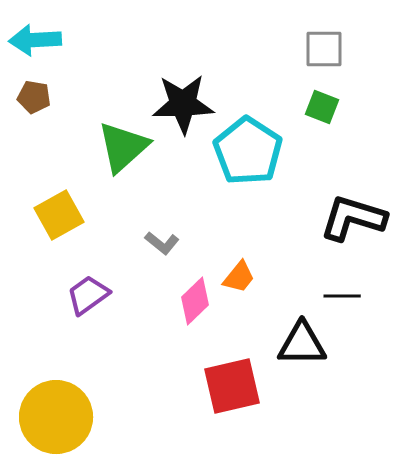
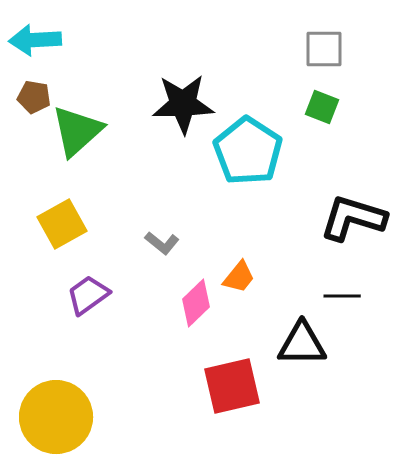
green triangle: moved 46 px left, 16 px up
yellow square: moved 3 px right, 9 px down
pink diamond: moved 1 px right, 2 px down
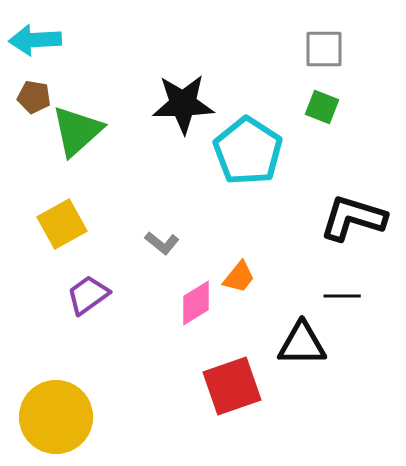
pink diamond: rotated 12 degrees clockwise
red square: rotated 6 degrees counterclockwise
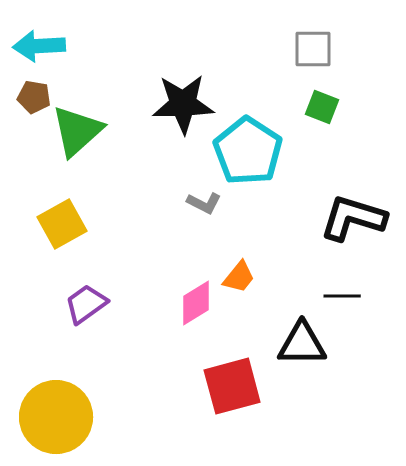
cyan arrow: moved 4 px right, 6 px down
gray square: moved 11 px left
gray L-shape: moved 42 px right, 40 px up; rotated 12 degrees counterclockwise
purple trapezoid: moved 2 px left, 9 px down
red square: rotated 4 degrees clockwise
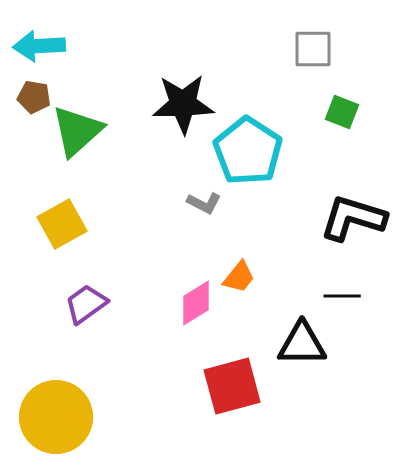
green square: moved 20 px right, 5 px down
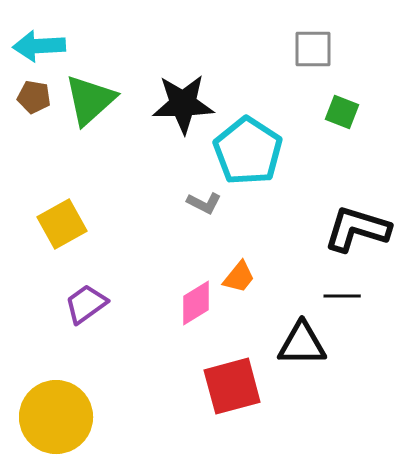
green triangle: moved 13 px right, 31 px up
black L-shape: moved 4 px right, 11 px down
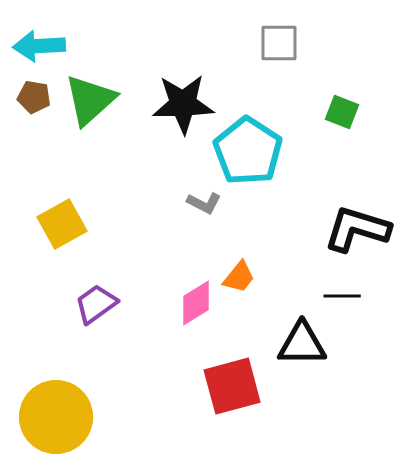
gray square: moved 34 px left, 6 px up
purple trapezoid: moved 10 px right
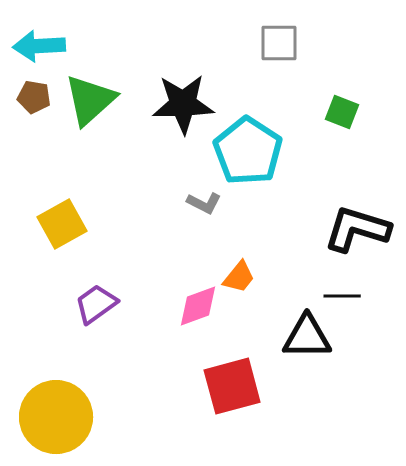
pink diamond: moved 2 px right, 3 px down; rotated 12 degrees clockwise
black triangle: moved 5 px right, 7 px up
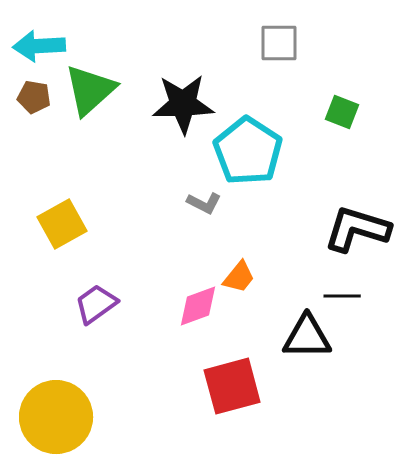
green triangle: moved 10 px up
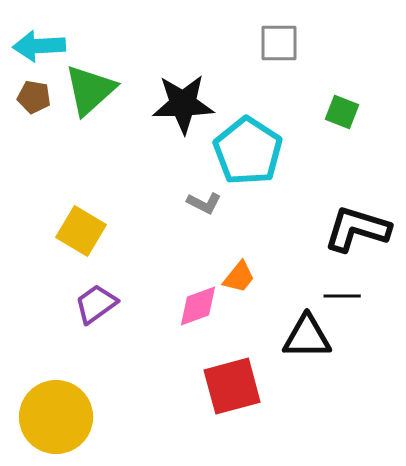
yellow square: moved 19 px right, 7 px down; rotated 30 degrees counterclockwise
